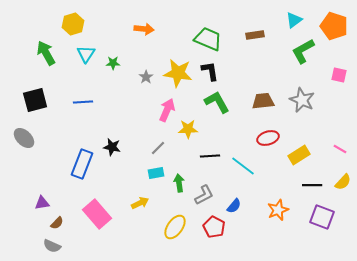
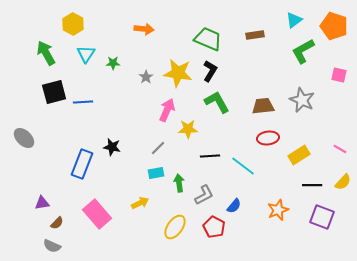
yellow hexagon at (73, 24): rotated 15 degrees counterclockwise
black L-shape at (210, 71): rotated 40 degrees clockwise
black square at (35, 100): moved 19 px right, 8 px up
brown trapezoid at (263, 101): moved 5 px down
red ellipse at (268, 138): rotated 10 degrees clockwise
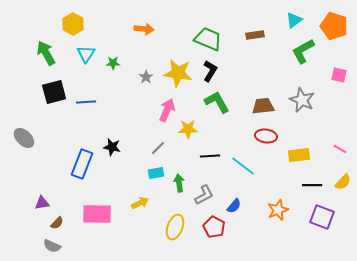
blue line at (83, 102): moved 3 px right
red ellipse at (268, 138): moved 2 px left, 2 px up; rotated 15 degrees clockwise
yellow rectangle at (299, 155): rotated 25 degrees clockwise
pink rectangle at (97, 214): rotated 48 degrees counterclockwise
yellow ellipse at (175, 227): rotated 15 degrees counterclockwise
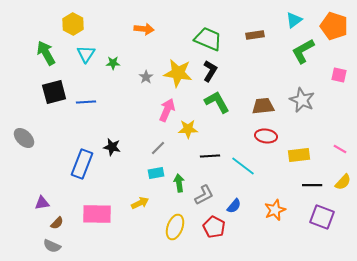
orange star at (278, 210): moved 3 px left
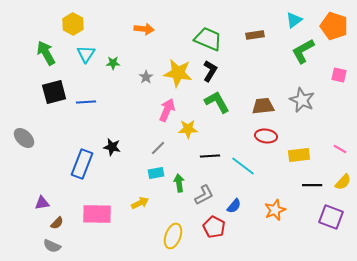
purple square at (322, 217): moved 9 px right
yellow ellipse at (175, 227): moved 2 px left, 9 px down
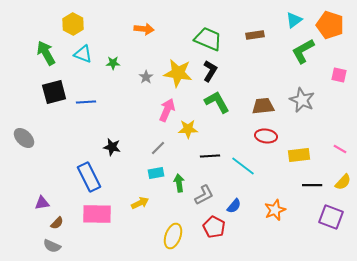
orange pentagon at (334, 26): moved 4 px left, 1 px up
cyan triangle at (86, 54): moved 3 px left; rotated 42 degrees counterclockwise
blue rectangle at (82, 164): moved 7 px right, 13 px down; rotated 48 degrees counterclockwise
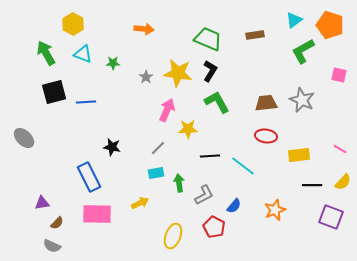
brown trapezoid at (263, 106): moved 3 px right, 3 px up
